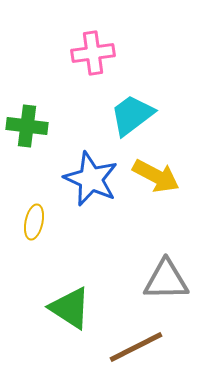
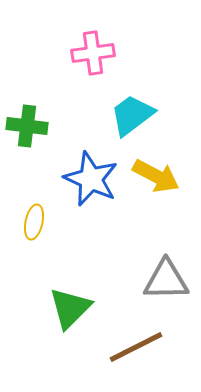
green triangle: rotated 42 degrees clockwise
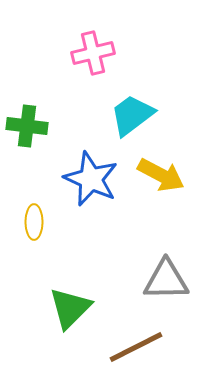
pink cross: rotated 6 degrees counterclockwise
yellow arrow: moved 5 px right, 1 px up
yellow ellipse: rotated 12 degrees counterclockwise
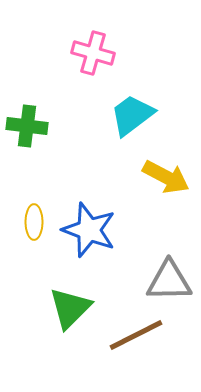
pink cross: rotated 30 degrees clockwise
yellow arrow: moved 5 px right, 2 px down
blue star: moved 2 px left, 51 px down; rotated 4 degrees counterclockwise
gray triangle: moved 3 px right, 1 px down
brown line: moved 12 px up
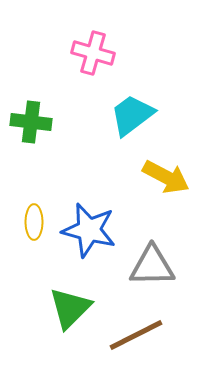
green cross: moved 4 px right, 4 px up
blue star: rotated 6 degrees counterclockwise
gray triangle: moved 17 px left, 15 px up
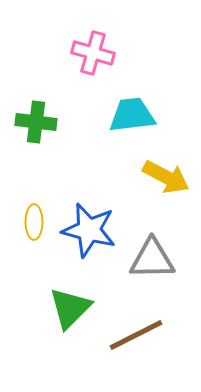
cyan trapezoid: rotated 30 degrees clockwise
green cross: moved 5 px right
gray triangle: moved 7 px up
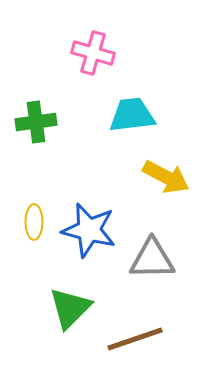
green cross: rotated 15 degrees counterclockwise
brown line: moved 1 px left, 4 px down; rotated 8 degrees clockwise
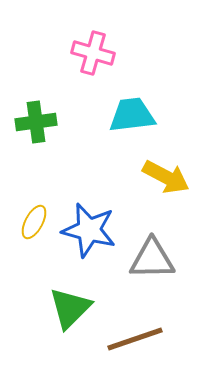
yellow ellipse: rotated 28 degrees clockwise
